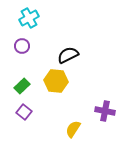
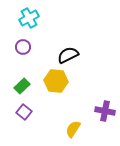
purple circle: moved 1 px right, 1 px down
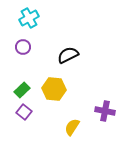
yellow hexagon: moved 2 px left, 8 px down
green rectangle: moved 4 px down
yellow semicircle: moved 1 px left, 2 px up
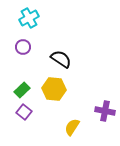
black semicircle: moved 7 px left, 4 px down; rotated 60 degrees clockwise
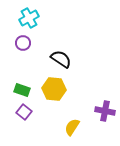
purple circle: moved 4 px up
green rectangle: rotated 63 degrees clockwise
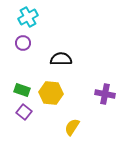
cyan cross: moved 1 px left, 1 px up
black semicircle: rotated 35 degrees counterclockwise
yellow hexagon: moved 3 px left, 4 px down
purple cross: moved 17 px up
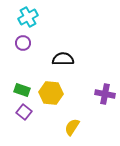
black semicircle: moved 2 px right
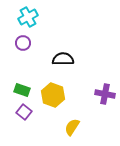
yellow hexagon: moved 2 px right, 2 px down; rotated 15 degrees clockwise
